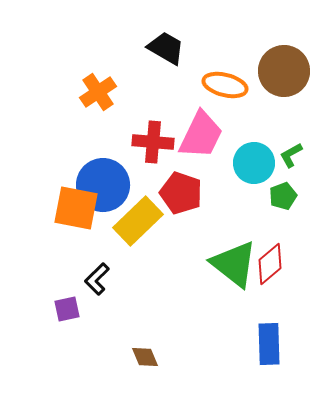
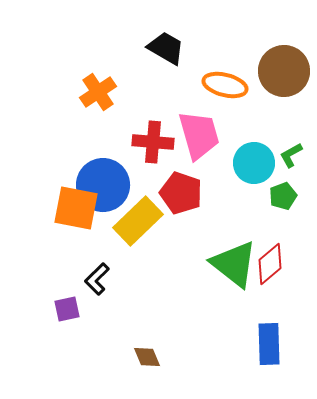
pink trapezoid: moved 2 px left; rotated 42 degrees counterclockwise
brown diamond: moved 2 px right
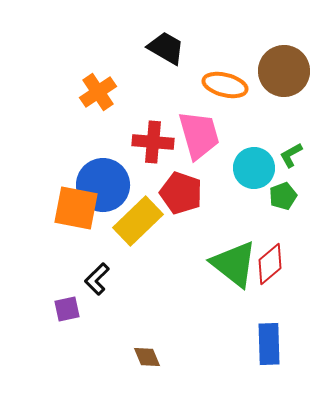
cyan circle: moved 5 px down
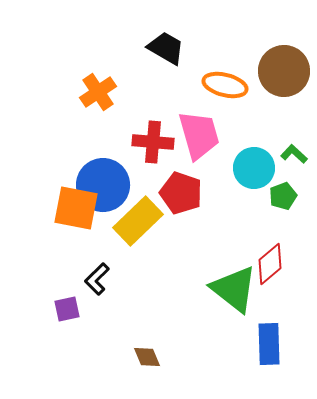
green L-shape: moved 3 px right, 1 px up; rotated 72 degrees clockwise
green triangle: moved 25 px down
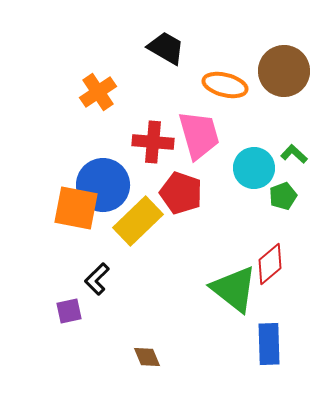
purple square: moved 2 px right, 2 px down
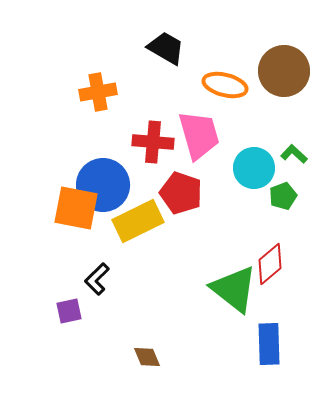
orange cross: rotated 24 degrees clockwise
yellow rectangle: rotated 18 degrees clockwise
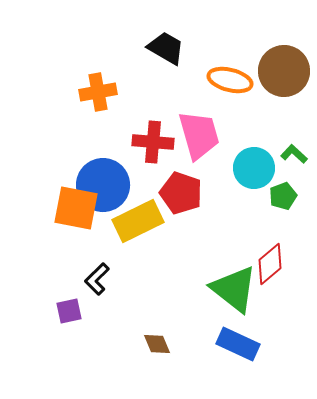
orange ellipse: moved 5 px right, 5 px up
blue rectangle: moved 31 px left; rotated 63 degrees counterclockwise
brown diamond: moved 10 px right, 13 px up
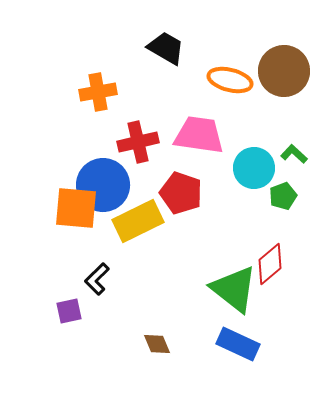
pink trapezoid: rotated 66 degrees counterclockwise
red cross: moved 15 px left; rotated 18 degrees counterclockwise
orange square: rotated 6 degrees counterclockwise
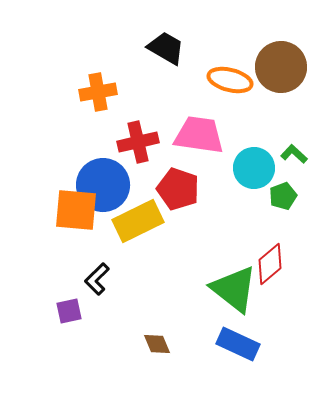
brown circle: moved 3 px left, 4 px up
red pentagon: moved 3 px left, 4 px up
orange square: moved 2 px down
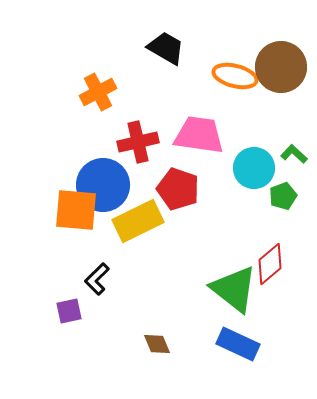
orange ellipse: moved 5 px right, 4 px up
orange cross: rotated 18 degrees counterclockwise
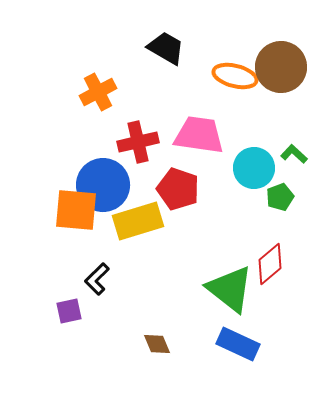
green pentagon: moved 3 px left, 1 px down
yellow rectangle: rotated 9 degrees clockwise
green triangle: moved 4 px left
